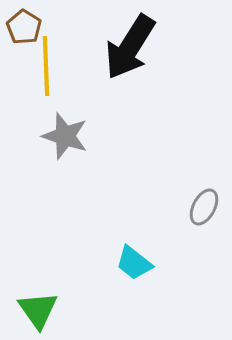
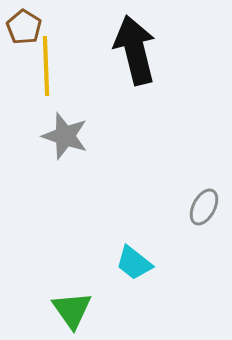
black arrow: moved 5 px right, 3 px down; rotated 134 degrees clockwise
green triangle: moved 34 px right
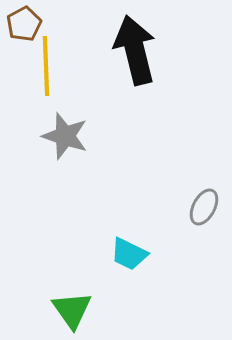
brown pentagon: moved 3 px up; rotated 12 degrees clockwise
cyan trapezoid: moved 5 px left, 9 px up; rotated 12 degrees counterclockwise
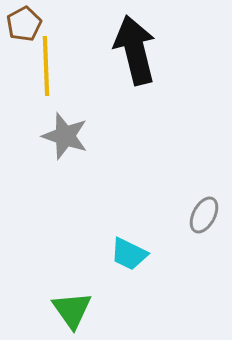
gray ellipse: moved 8 px down
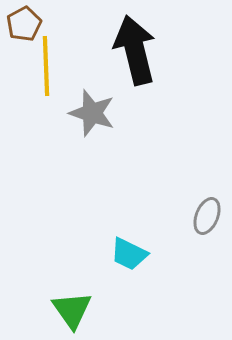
gray star: moved 27 px right, 23 px up
gray ellipse: moved 3 px right, 1 px down; rotated 6 degrees counterclockwise
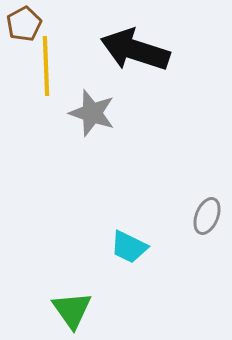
black arrow: rotated 58 degrees counterclockwise
cyan trapezoid: moved 7 px up
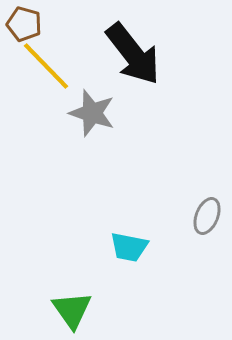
brown pentagon: rotated 28 degrees counterclockwise
black arrow: moved 2 px left, 4 px down; rotated 146 degrees counterclockwise
yellow line: rotated 42 degrees counterclockwise
cyan trapezoid: rotated 15 degrees counterclockwise
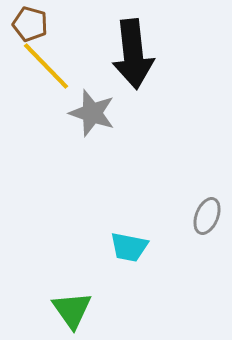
brown pentagon: moved 6 px right
black arrow: rotated 32 degrees clockwise
